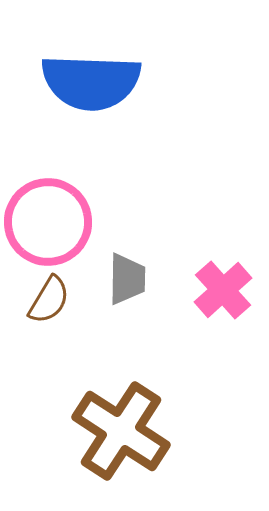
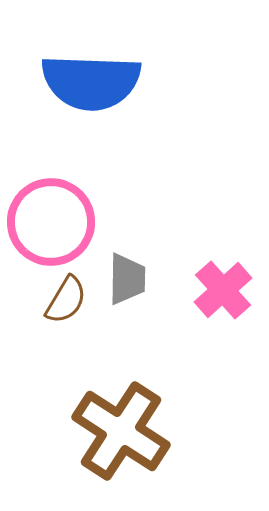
pink circle: moved 3 px right
brown semicircle: moved 17 px right
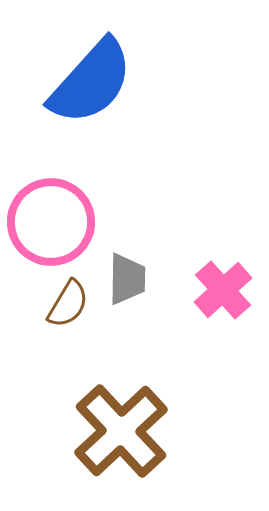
blue semicircle: rotated 50 degrees counterclockwise
brown semicircle: moved 2 px right, 4 px down
brown cross: rotated 14 degrees clockwise
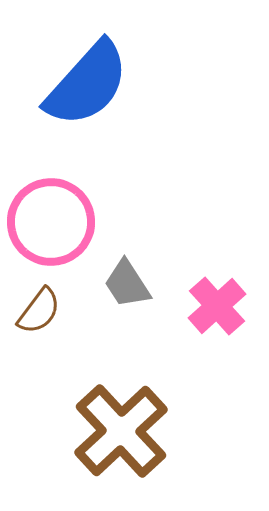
blue semicircle: moved 4 px left, 2 px down
gray trapezoid: moved 5 px down; rotated 146 degrees clockwise
pink cross: moved 6 px left, 16 px down
brown semicircle: moved 29 px left, 7 px down; rotated 6 degrees clockwise
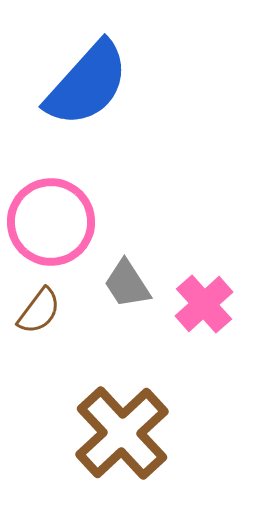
pink cross: moved 13 px left, 2 px up
brown cross: moved 1 px right, 2 px down
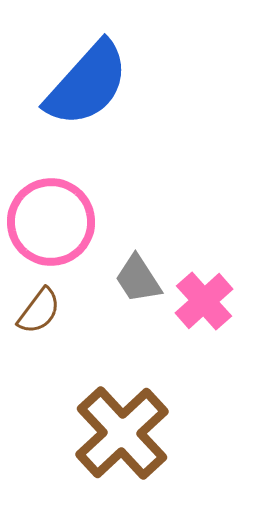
gray trapezoid: moved 11 px right, 5 px up
pink cross: moved 3 px up
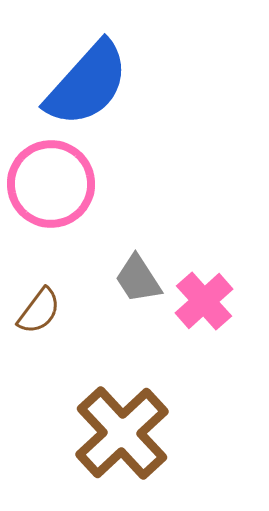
pink circle: moved 38 px up
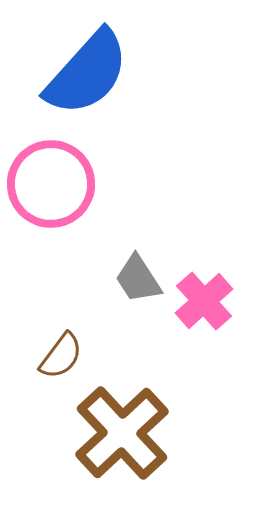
blue semicircle: moved 11 px up
brown semicircle: moved 22 px right, 45 px down
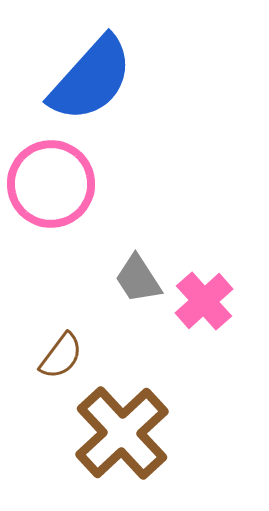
blue semicircle: moved 4 px right, 6 px down
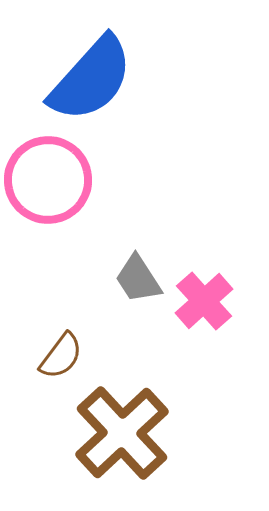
pink circle: moved 3 px left, 4 px up
